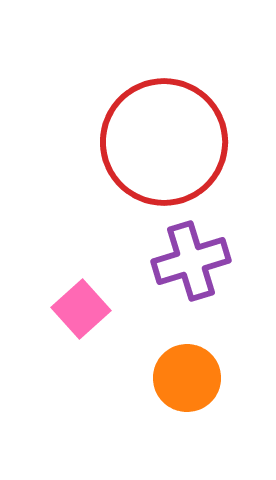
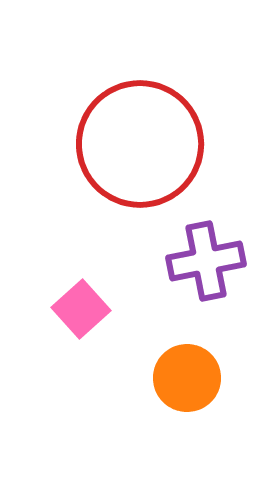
red circle: moved 24 px left, 2 px down
purple cross: moved 15 px right; rotated 6 degrees clockwise
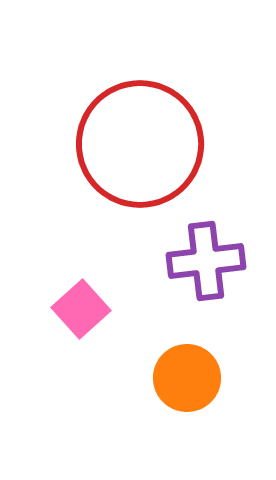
purple cross: rotated 4 degrees clockwise
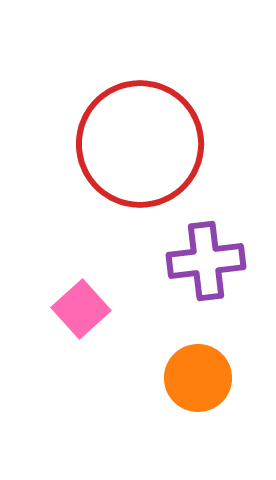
orange circle: moved 11 px right
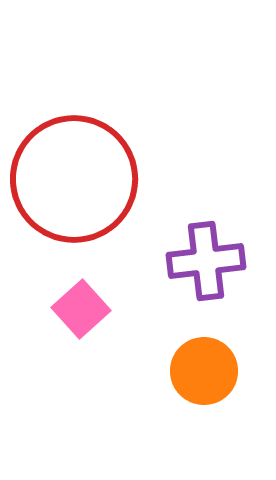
red circle: moved 66 px left, 35 px down
orange circle: moved 6 px right, 7 px up
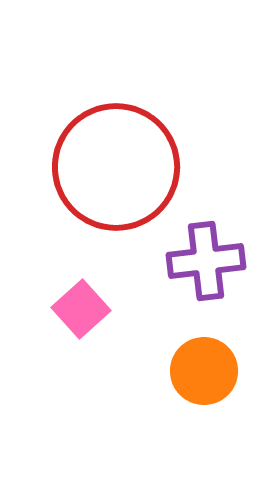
red circle: moved 42 px right, 12 px up
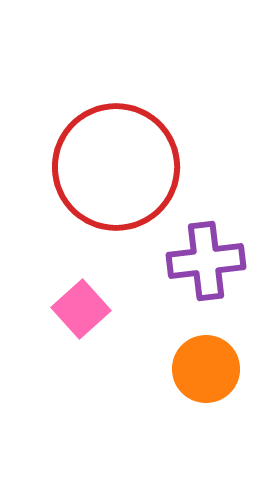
orange circle: moved 2 px right, 2 px up
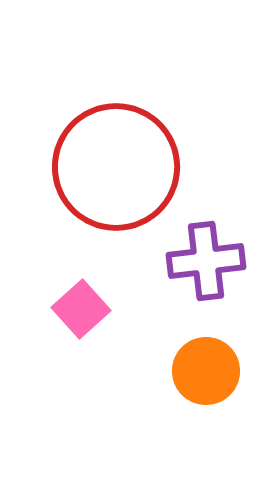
orange circle: moved 2 px down
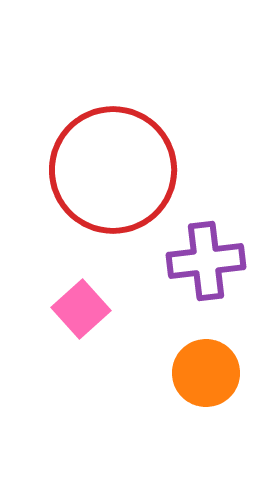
red circle: moved 3 px left, 3 px down
orange circle: moved 2 px down
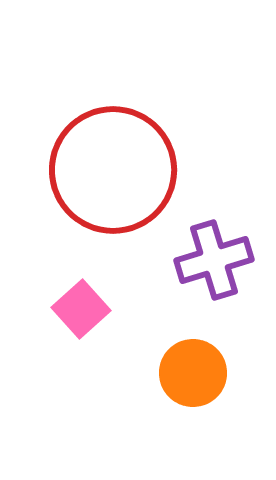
purple cross: moved 8 px right, 1 px up; rotated 10 degrees counterclockwise
orange circle: moved 13 px left
